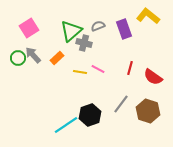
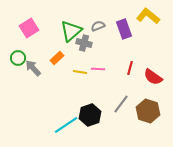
gray arrow: moved 13 px down
pink line: rotated 24 degrees counterclockwise
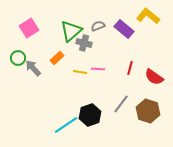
purple rectangle: rotated 30 degrees counterclockwise
red semicircle: moved 1 px right
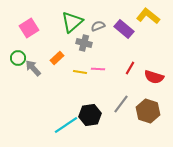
green triangle: moved 1 px right, 9 px up
red line: rotated 16 degrees clockwise
red semicircle: rotated 18 degrees counterclockwise
black hexagon: rotated 10 degrees clockwise
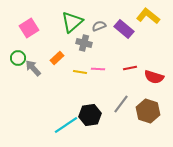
gray semicircle: moved 1 px right
red line: rotated 48 degrees clockwise
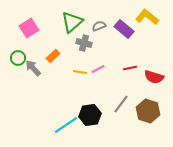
yellow L-shape: moved 1 px left, 1 px down
orange rectangle: moved 4 px left, 2 px up
pink line: rotated 32 degrees counterclockwise
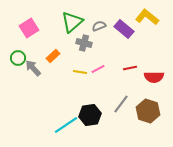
red semicircle: rotated 18 degrees counterclockwise
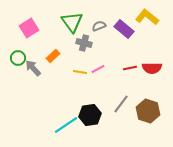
green triangle: rotated 25 degrees counterclockwise
red semicircle: moved 2 px left, 9 px up
